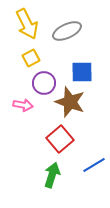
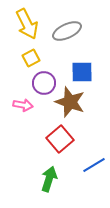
green arrow: moved 3 px left, 4 px down
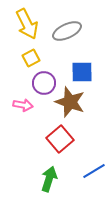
blue line: moved 6 px down
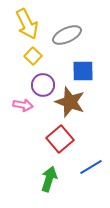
gray ellipse: moved 4 px down
yellow square: moved 2 px right, 2 px up; rotated 18 degrees counterclockwise
blue square: moved 1 px right, 1 px up
purple circle: moved 1 px left, 2 px down
blue line: moved 3 px left, 4 px up
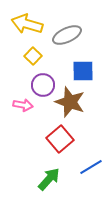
yellow arrow: rotated 132 degrees clockwise
green arrow: rotated 25 degrees clockwise
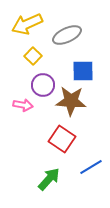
yellow arrow: rotated 40 degrees counterclockwise
brown star: moved 1 px right, 1 px up; rotated 16 degrees counterclockwise
red square: moved 2 px right; rotated 16 degrees counterclockwise
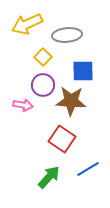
gray ellipse: rotated 20 degrees clockwise
yellow square: moved 10 px right, 1 px down
blue line: moved 3 px left, 2 px down
green arrow: moved 2 px up
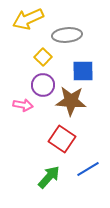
yellow arrow: moved 1 px right, 5 px up
